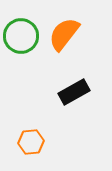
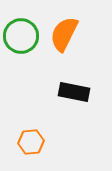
orange semicircle: rotated 12 degrees counterclockwise
black rectangle: rotated 40 degrees clockwise
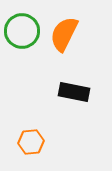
green circle: moved 1 px right, 5 px up
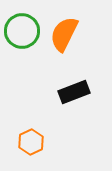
black rectangle: rotated 32 degrees counterclockwise
orange hexagon: rotated 20 degrees counterclockwise
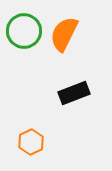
green circle: moved 2 px right
black rectangle: moved 1 px down
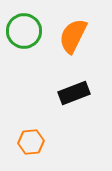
orange semicircle: moved 9 px right, 2 px down
orange hexagon: rotated 20 degrees clockwise
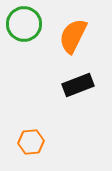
green circle: moved 7 px up
black rectangle: moved 4 px right, 8 px up
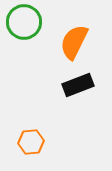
green circle: moved 2 px up
orange semicircle: moved 1 px right, 6 px down
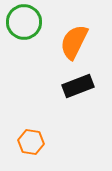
black rectangle: moved 1 px down
orange hexagon: rotated 15 degrees clockwise
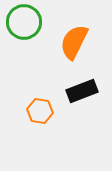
black rectangle: moved 4 px right, 5 px down
orange hexagon: moved 9 px right, 31 px up
